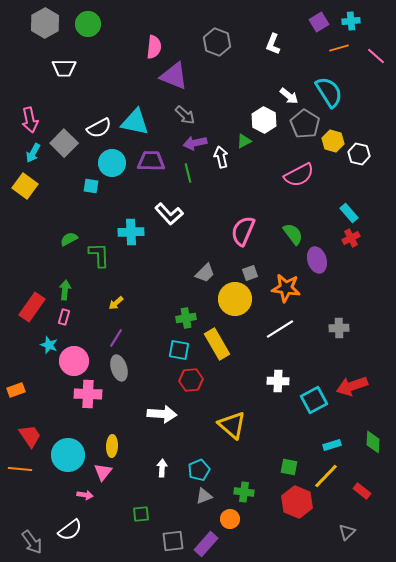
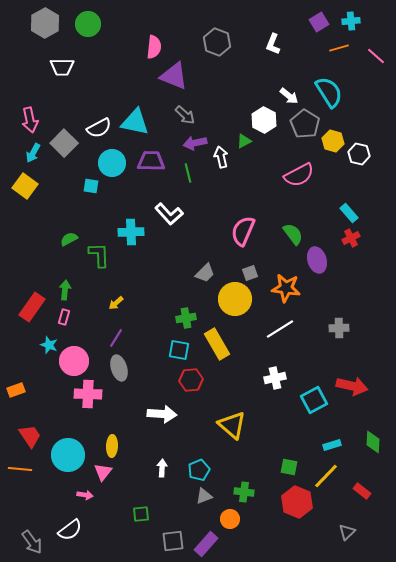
white trapezoid at (64, 68): moved 2 px left, 1 px up
white cross at (278, 381): moved 3 px left, 3 px up; rotated 15 degrees counterclockwise
red arrow at (352, 386): rotated 148 degrees counterclockwise
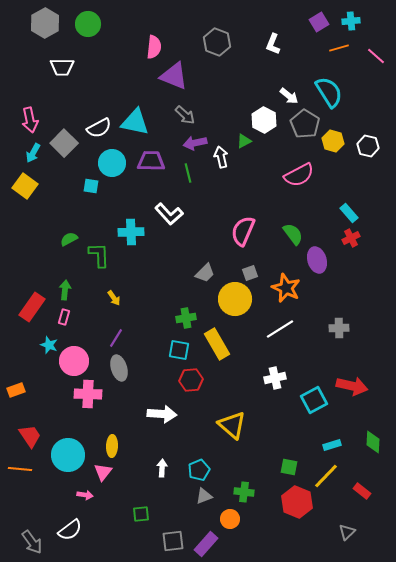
white hexagon at (359, 154): moved 9 px right, 8 px up
orange star at (286, 288): rotated 16 degrees clockwise
yellow arrow at (116, 303): moved 2 px left, 5 px up; rotated 84 degrees counterclockwise
